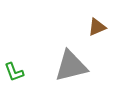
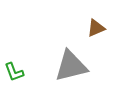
brown triangle: moved 1 px left, 1 px down
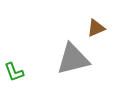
gray triangle: moved 2 px right, 7 px up
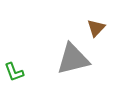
brown triangle: rotated 24 degrees counterclockwise
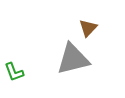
brown triangle: moved 8 px left
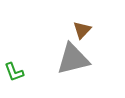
brown triangle: moved 6 px left, 2 px down
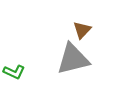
green L-shape: rotated 45 degrees counterclockwise
